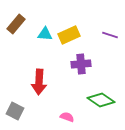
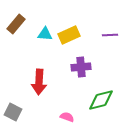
purple line: rotated 21 degrees counterclockwise
purple cross: moved 3 px down
green diamond: rotated 48 degrees counterclockwise
gray square: moved 2 px left, 1 px down
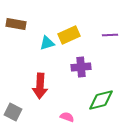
brown rectangle: rotated 60 degrees clockwise
cyan triangle: moved 2 px right, 9 px down; rotated 21 degrees counterclockwise
red arrow: moved 1 px right, 4 px down
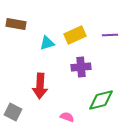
yellow rectangle: moved 6 px right
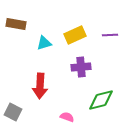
cyan triangle: moved 3 px left
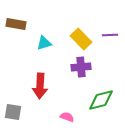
yellow rectangle: moved 6 px right, 4 px down; rotated 70 degrees clockwise
gray square: rotated 18 degrees counterclockwise
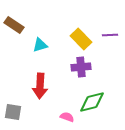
brown rectangle: moved 2 px left, 1 px down; rotated 24 degrees clockwise
cyan triangle: moved 4 px left, 2 px down
green diamond: moved 9 px left, 2 px down
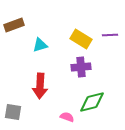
brown rectangle: rotated 54 degrees counterclockwise
yellow rectangle: rotated 15 degrees counterclockwise
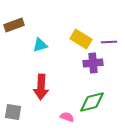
purple line: moved 1 px left, 7 px down
purple cross: moved 12 px right, 4 px up
red arrow: moved 1 px right, 1 px down
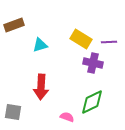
purple cross: rotated 18 degrees clockwise
green diamond: rotated 12 degrees counterclockwise
